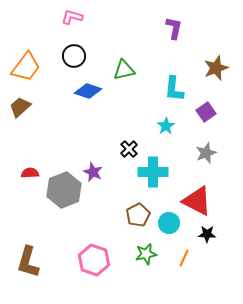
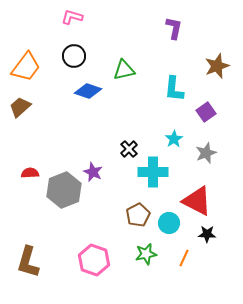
brown star: moved 1 px right, 2 px up
cyan star: moved 8 px right, 13 px down
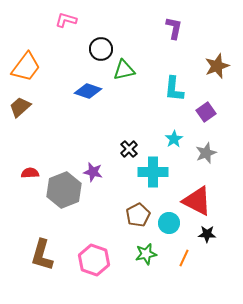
pink L-shape: moved 6 px left, 3 px down
black circle: moved 27 px right, 7 px up
purple star: rotated 12 degrees counterclockwise
brown L-shape: moved 14 px right, 7 px up
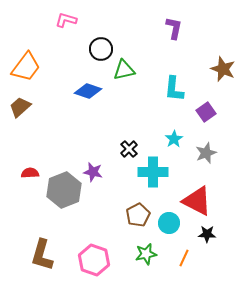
brown star: moved 6 px right, 3 px down; rotated 30 degrees counterclockwise
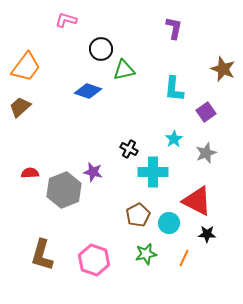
black cross: rotated 18 degrees counterclockwise
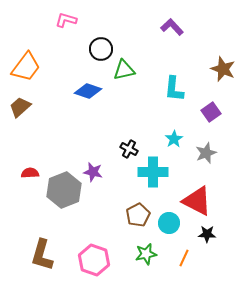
purple L-shape: moved 2 px left, 1 px up; rotated 55 degrees counterclockwise
purple square: moved 5 px right
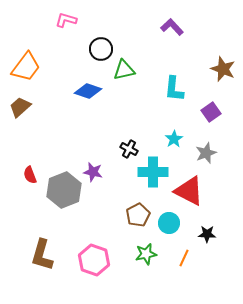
red semicircle: moved 2 px down; rotated 108 degrees counterclockwise
red triangle: moved 8 px left, 10 px up
